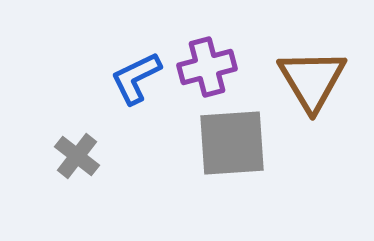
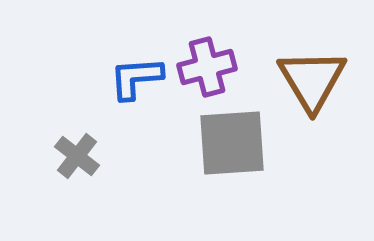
blue L-shape: rotated 22 degrees clockwise
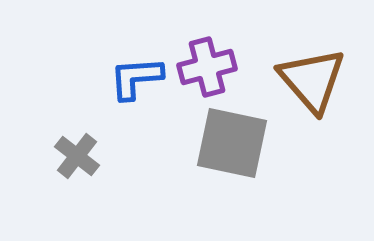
brown triangle: rotated 10 degrees counterclockwise
gray square: rotated 16 degrees clockwise
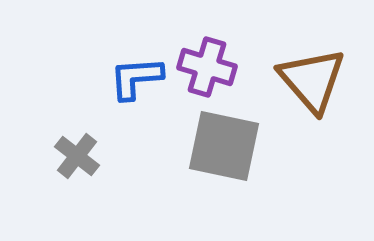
purple cross: rotated 32 degrees clockwise
gray square: moved 8 px left, 3 px down
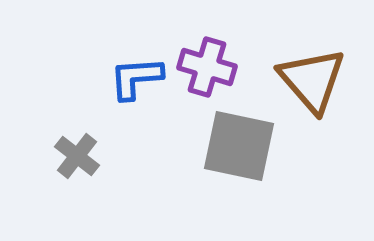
gray square: moved 15 px right
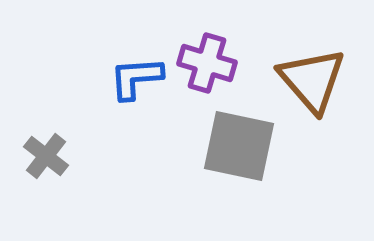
purple cross: moved 4 px up
gray cross: moved 31 px left
